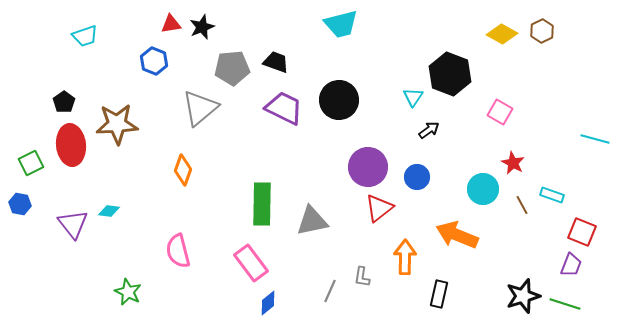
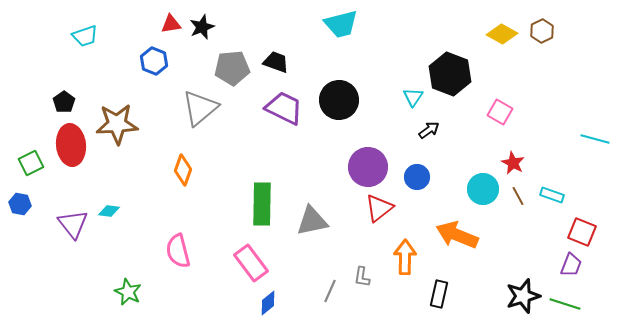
brown line at (522, 205): moved 4 px left, 9 px up
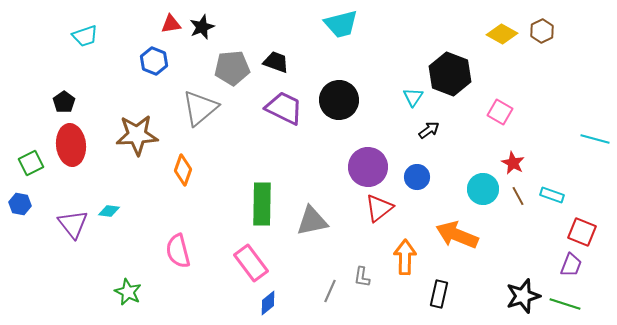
brown star at (117, 124): moved 20 px right, 11 px down
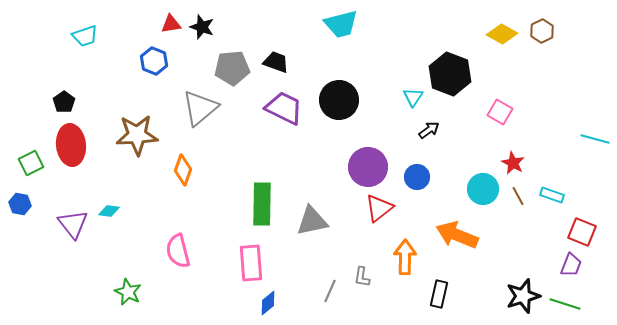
black star at (202, 27): rotated 30 degrees counterclockwise
pink rectangle at (251, 263): rotated 33 degrees clockwise
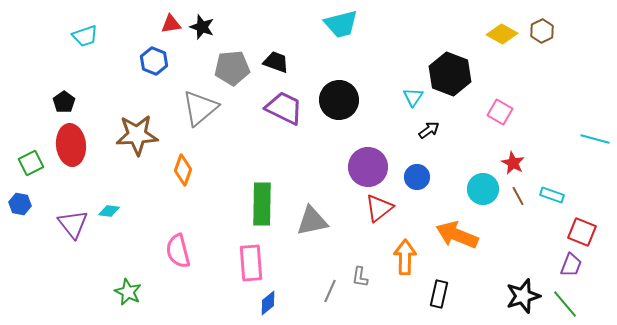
gray L-shape at (362, 277): moved 2 px left
green line at (565, 304): rotated 32 degrees clockwise
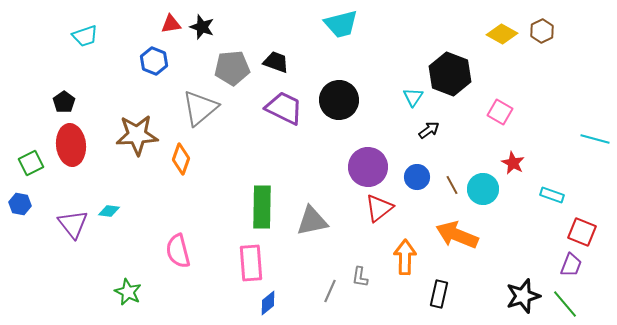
orange diamond at (183, 170): moved 2 px left, 11 px up
brown line at (518, 196): moved 66 px left, 11 px up
green rectangle at (262, 204): moved 3 px down
